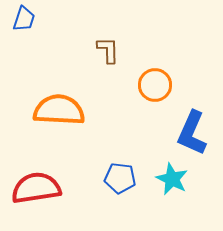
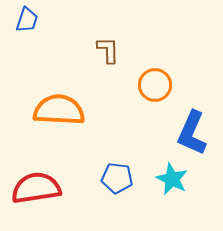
blue trapezoid: moved 3 px right, 1 px down
blue pentagon: moved 3 px left
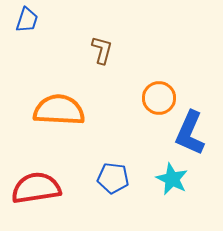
brown L-shape: moved 6 px left; rotated 16 degrees clockwise
orange circle: moved 4 px right, 13 px down
blue L-shape: moved 2 px left
blue pentagon: moved 4 px left
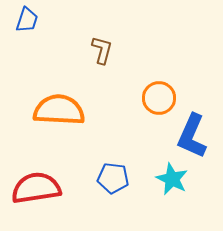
blue L-shape: moved 2 px right, 3 px down
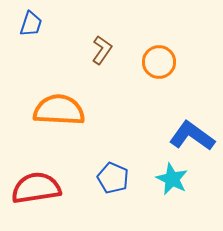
blue trapezoid: moved 4 px right, 4 px down
brown L-shape: rotated 20 degrees clockwise
orange circle: moved 36 px up
blue L-shape: rotated 102 degrees clockwise
blue pentagon: rotated 16 degrees clockwise
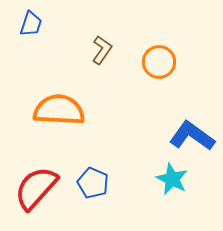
blue pentagon: moved 20 px left, 5 px down
red semicircle: rotated 39 degrees counterclockwise
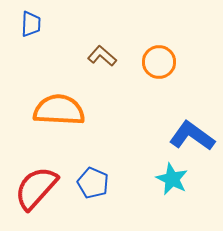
blue trapezoid: rotated 16 degrees counterclockwise
brown L-shape: moved 6 px down; rotated 84 degrees counterclockwise
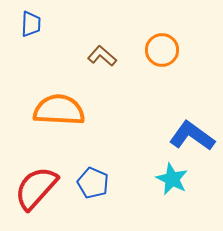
orange circle: moved 3 px right, 12 px up
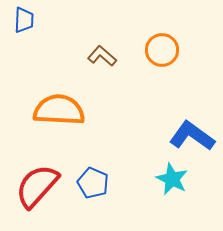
blue trapezoid: moved 7 px left, 4 px up
red semicircle: moved 1 px right, 2 px up
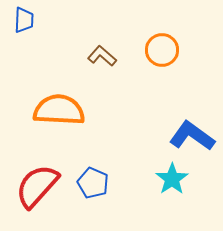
cyan star: rotated 12 degrees clockwise
